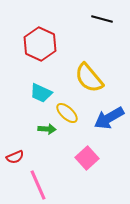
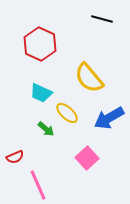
green arrow: moved 1 px left; rotated 36 degrees clockwise
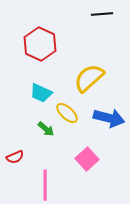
black line: moved 5 px up; rotated 20 degrees counterclockwise
yellow semicircle: rotated 88 degrees clockwise
blue arrow: rotated 136 degrees counterclockwise
pink square: moved 1 px down
pink line: moved 7 px right; rotated 24 degrees clockwise
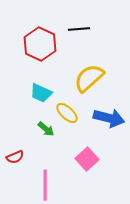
black line: moved 23 px left, 15 px down
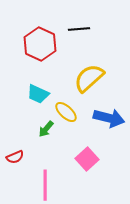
cyan trapezoid: moved 3 px left, 1 px down
yellow ellipse: moved 1 px left, 1 px up
green arrow: rotated 90 degrees clockwise
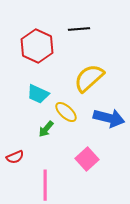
red hexagon: moved 3 px left, 2 px down
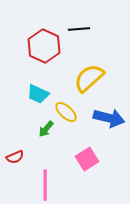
red hexagon: moved 7 px right
pink square: rotated 10 degrees clockwise
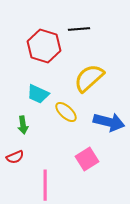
red hexagon: rotated 8 degrees counterclockwise
blue arrow: moved 4 px down
green arrow: moved 23 px left, 4 px up; rotated 48 degrees counterclockwise
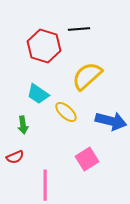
yellow semicircle: moved 2 px left, 2 px up
cyan trapezoid: rotated 10 degrees clockwise
blue arrow: moved 2 px right, 1 px up
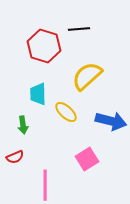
cyan trapezoid: rotated 55 degrees clockwise
